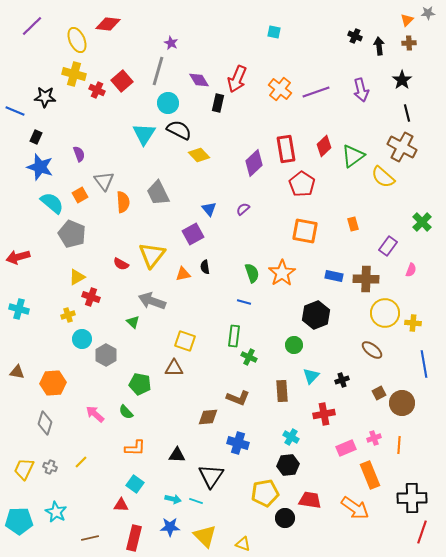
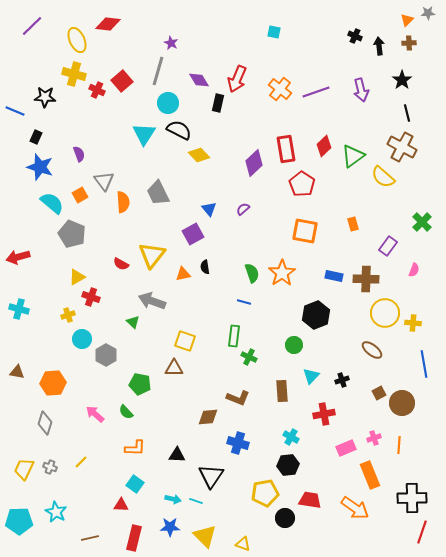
pink semicircle at (411, 270): moved 3 px right
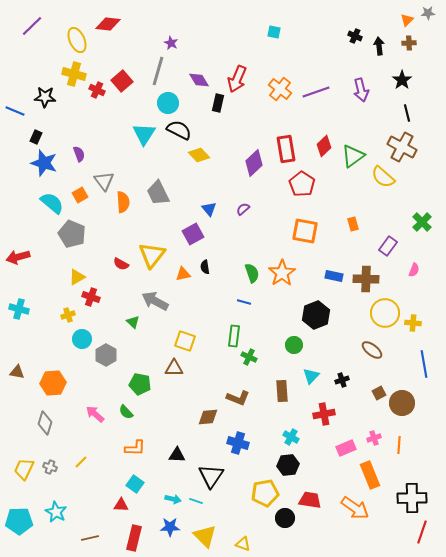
blue star at (40, 167): moved 4 px right, 4 px up
gray arrow at (152, 301): moved 3 px right; rotated 8 degrees clockwise
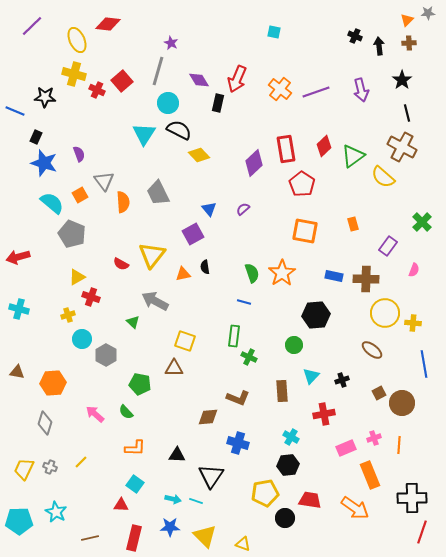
black hexagon at (316, 315): rotated 16 degrees clockwise
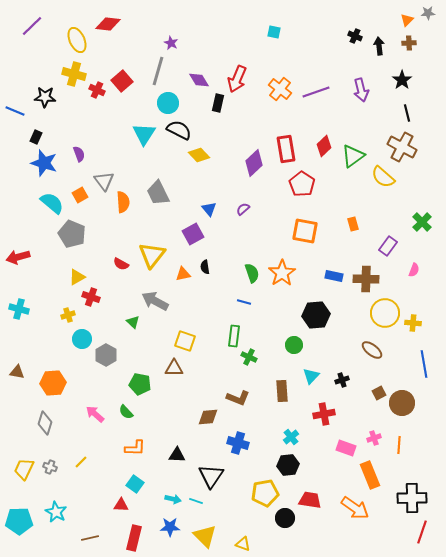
cyan cross at (291, 437): rotated 21 degrees clockwise
pink rectangle at (346, 448): rotated 42 degrees clockwise
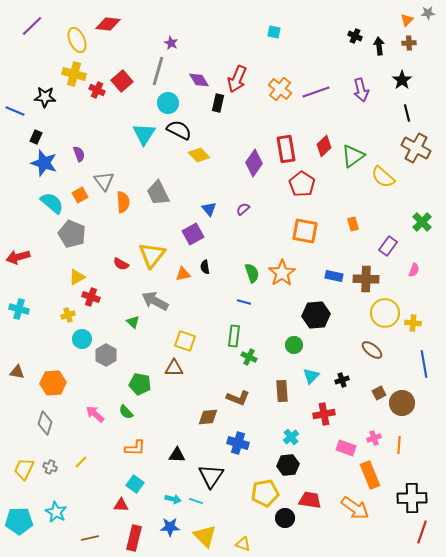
brown cross at (402, 147): moved 14 px right, 1 px down
purple diamond at (254, 163): rotated 12 degrees counterclockwise
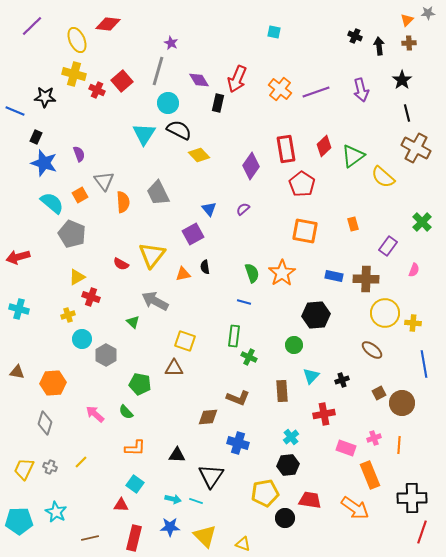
purple diamond at (254, 163): moved 3 px left, 3 px down
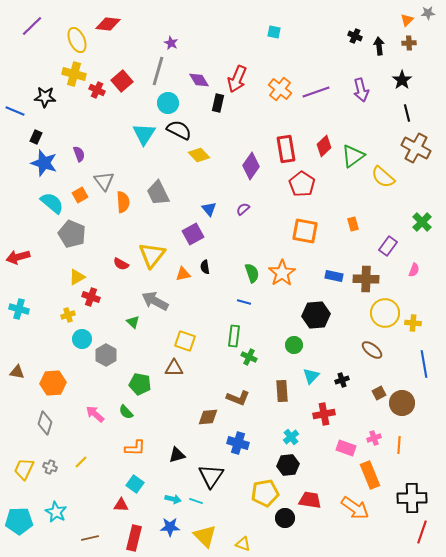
black triangle at (177, 455): rotated 18 degrees counterclockwise
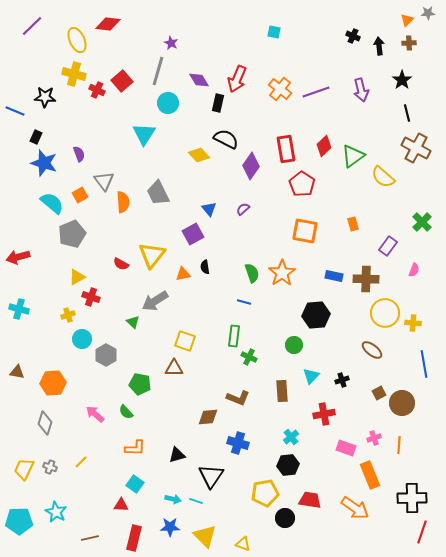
black cross at (355, 36): moved 2 px left
black semicircle at (179, 130): moved 47 px right, 9 px down
gray pentagon at (72, 234): rotated 28 degrees clockwise
gray arrow at (155, 301): rotated 60 degrees counterclockwise
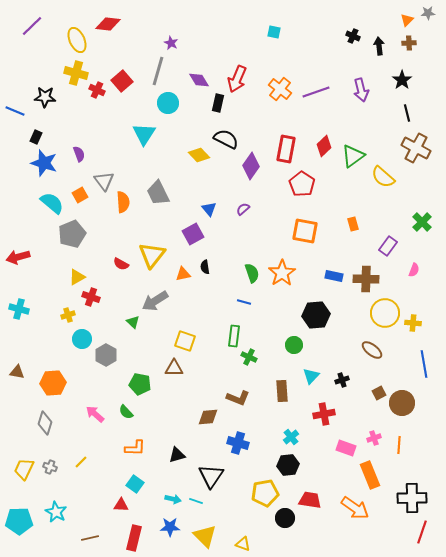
yellow cross at (74, 74): moved 2 px right, 1 px up
red rectangle at (286, 149): rotated 20 degrees clockwise
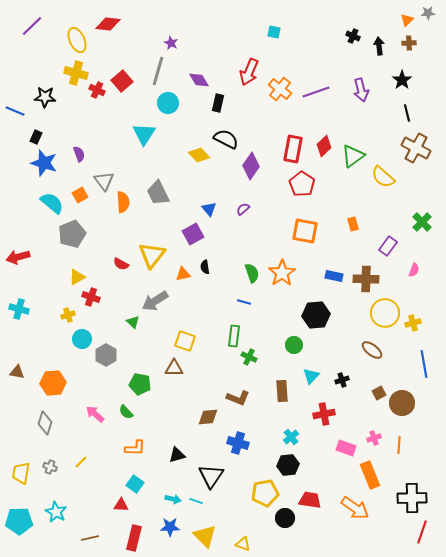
red arrow at (237, 79): moved 12 px right, 7 px up
red rectangle at (286, 149): moved 7 px right
yellow cross at (413, 323): rotated 21 degrees counterclockwise
yellow trapezoid at (24, 469): moved 3 px left, 4 px down; rotated 15 degrees counterclockwise
